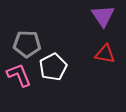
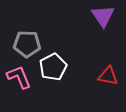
red triangle: moved 3 px right, 22 px down
pink L-shape: moved 2 px down
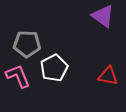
purple triangle: rotated 20 degrees counterclockwise
white pentagon: moved 1 px right, 1 px down
pink L-shape: moved 1 px left, 1 px up
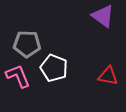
white pentagon: rotated 24 degrees counterclockwise
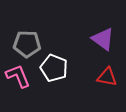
purple triangle: moved 23 px down
red triangle: moved 1 px left, 1 px down
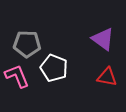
pink L-shape: moved 1 px left
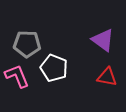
purple triangle: moved 1 px down
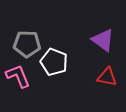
white pentagon: moved 6 px up
pink L-shape: moved 1 px right
